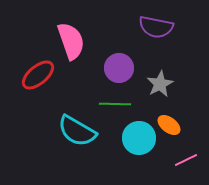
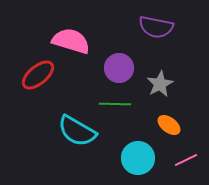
pink semicircle: rotated 54 degrees counterclockwise
cyan circle: moved 1 px left, 20 px down
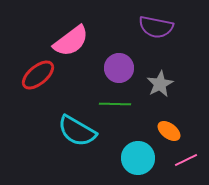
pink semicircle: rotated 126 degrees clockwise
orange ellipse: moved 6 px down
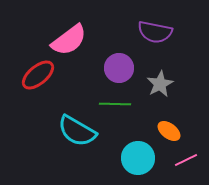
purple semicircle: moved 1 px left, 5 px down
pink semicircle: moved 2 px left, 1 px up
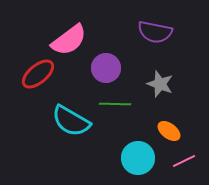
purple circle: moved 13 px left
red ellipse: moved 1 px up
gray star: rotated 24 degrees counterclockwise
cyan semicircle: moved 6 px left, 10 px up
pink line: moved 2 px left, 1 px down
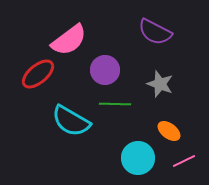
purple semicircle: rotated 16 degrees clockwise
purple circle: moved 1 px left, 2 px down
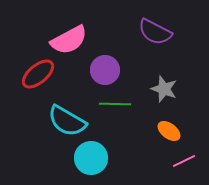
pink semicircle: rotated 9 degrees clockwise
gray star: moved 4 px right, 5 px down
cyan semicircle: moved 4 px left
cyan circle: moved 47 px left
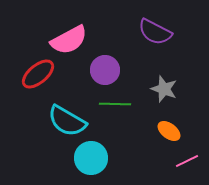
pink line: moved 3 px right
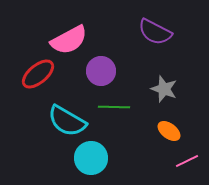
purple circle: moved 4 px left, 1 px down
green line: moved 1 px left, 3 px down
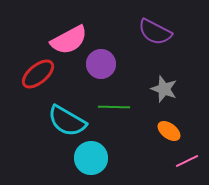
purple circle: moved 7 px up
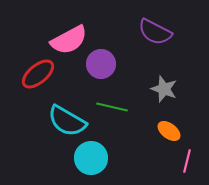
green line: moved 2 px left; rotated 12 degrees clockwise
pink line: rotated 50 degrees counterclockwise
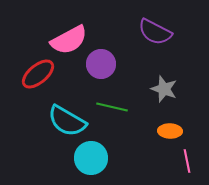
orange ellipse: moved 1 px right; rotated 35 degrees counterclockwise
pink line: rotated 25 degrees counterclockwise
